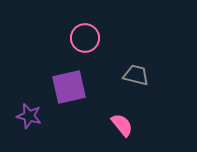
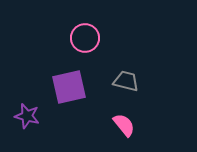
gray trapezoid: moved 10 px left, 6 px down
purple star: moved 2 px left
pink semicircle: moved 2 px right
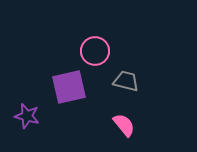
pink circle: moved 10 px right, 13 px down
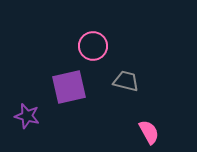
pink circle: moved 2 px left, 5 px up
pink semicircle: moved 25 px right, 7 px down; rotated 10 degrees clockwise
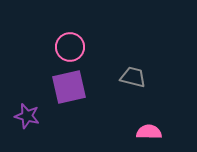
pink circle: moved 23 px left, 1 px down
gray trapezoid: moved 7 px right, 4 px up
pink semicircle: rotated 60 degrees counterclockwise
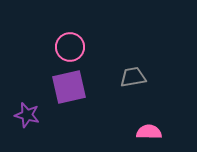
gray trapezoid: rotated 24 degrees counterclockwise
purple star: moved 1 px up
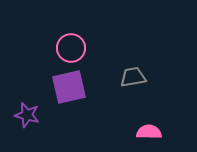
pink circle: moved 1 px right, 1 px down
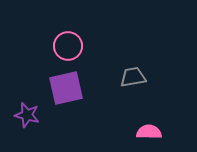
pink circle: moved 3 px left, 2 px up
purple square: moved 3 px left, 1 px down
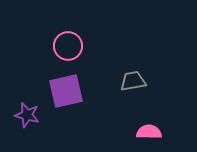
gray trapezoid: moved 4 px down
purple square: moved 3 px down
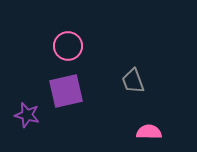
gray trapezoid: rotated 100 degrees counterclockwise
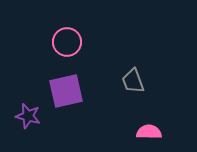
pink circle: moved 1 px left, 4 px up
purple star: moved 1 px right, 1 px down
